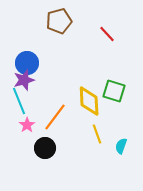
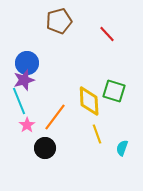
cyan semicircle: moved 1 px right, 2 px down
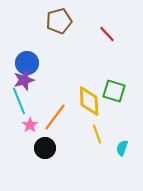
pink star: moved 3 px right
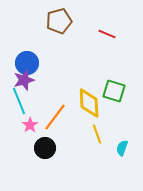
red line: rotated 24 degrees counterclockwise
yellow diamond: moved 2 px down
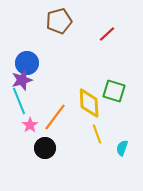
red line: rotated 66 degrees counterclockwise
purple star: moved 2 px left
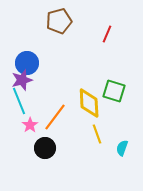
red line: rotated 24 degrees counterclockwise
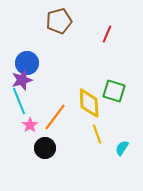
cyan semicircle: rotated 14 degrees clockwise
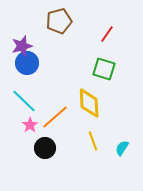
red line: rotated 12 degrees clockwise
purple star: moved 34 px up
green square: moved 10 px left, 22 px up
cyan line: moved 5 px right; rotated 24 degrees counterclockwise
orange line: rotated 12 degrees clockwise
yellow line: moved 4 px left, 7 px down
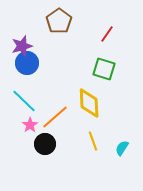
brown pentagon: rotated 20 degrees counterclockwise
black circle: moved 4 px up
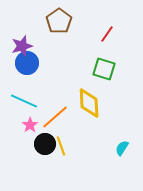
cyan line: rotated 20 degrees counterclockwise
yellow line: moved 32 px left, 5 px down
